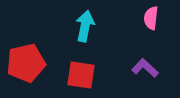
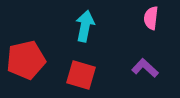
red pentagon: moved 3 px up
red square: rotated 8 degrees clockwise
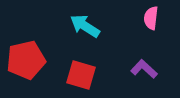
cyan arrow: rotated 68 degrees counterclockwise
purple L-shape: moved 1 px left, 1 px down
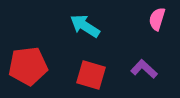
pink semicircle: moved 6 px right, 1 px down; rotated 10 degrees clockwise
red pentagon: moved 2 px right, 6 px down; rotated 6 degrees clockwise
red square: moved 10 px right
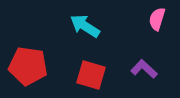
red pentagon: rotated 15 degrees clockwise
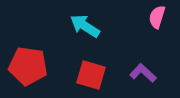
pink semicircle: moved 2 px up
purple L-shape: moved 1 px left, 4 px down
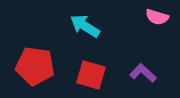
pink semicircle: rotated 90 degrees counterclockwise
red pentagon: moved 7 px right
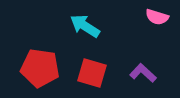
red pentagon: moved 5 px right, 2 px down
red square: moved 1 px right, 2 px up
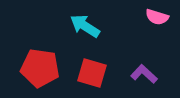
purple L-shape: moved 1 px right, 1 px down
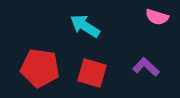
purple L-shape: moved 2 px right, 7 px up
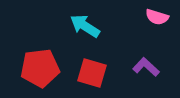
red pentagon: rotated 15 degrees counterclockwise
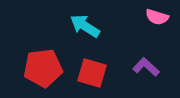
red pentagon: moved 3 px right
